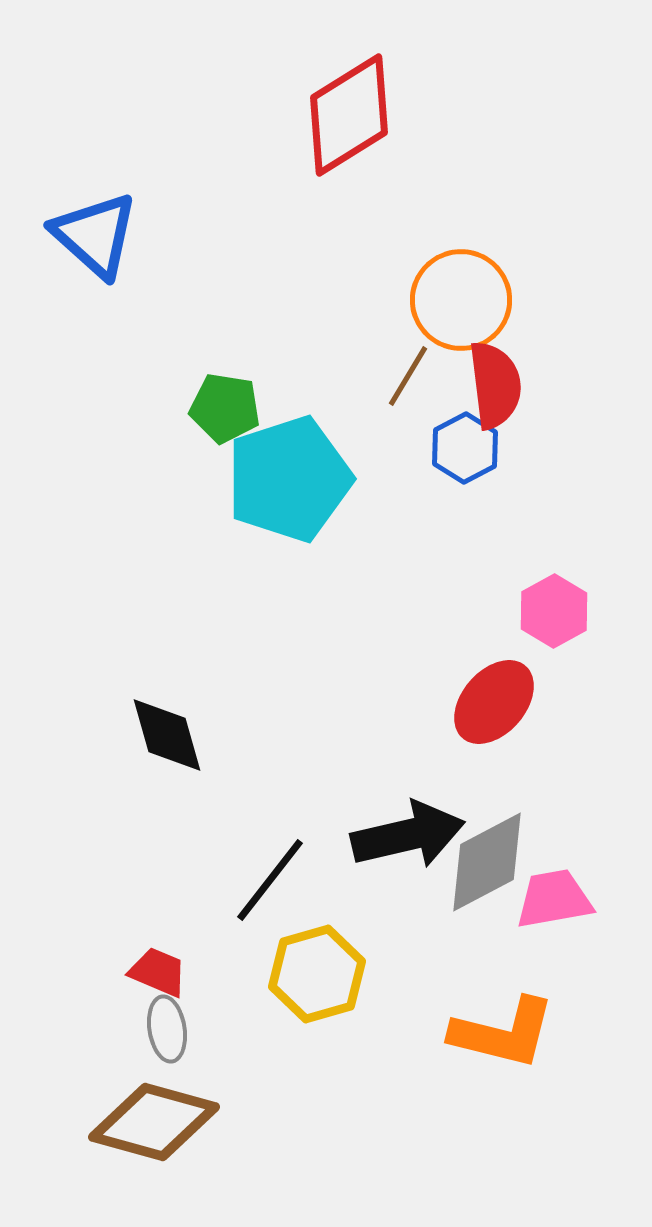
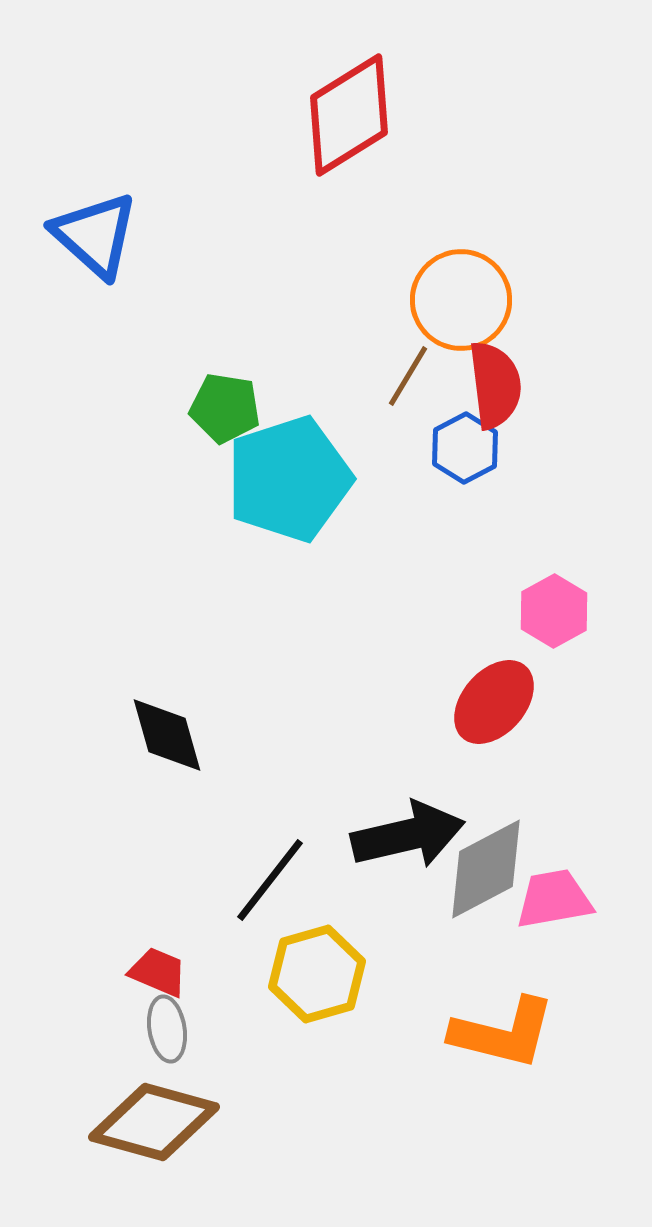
gray diamond: moved 1 px left, 7 px down
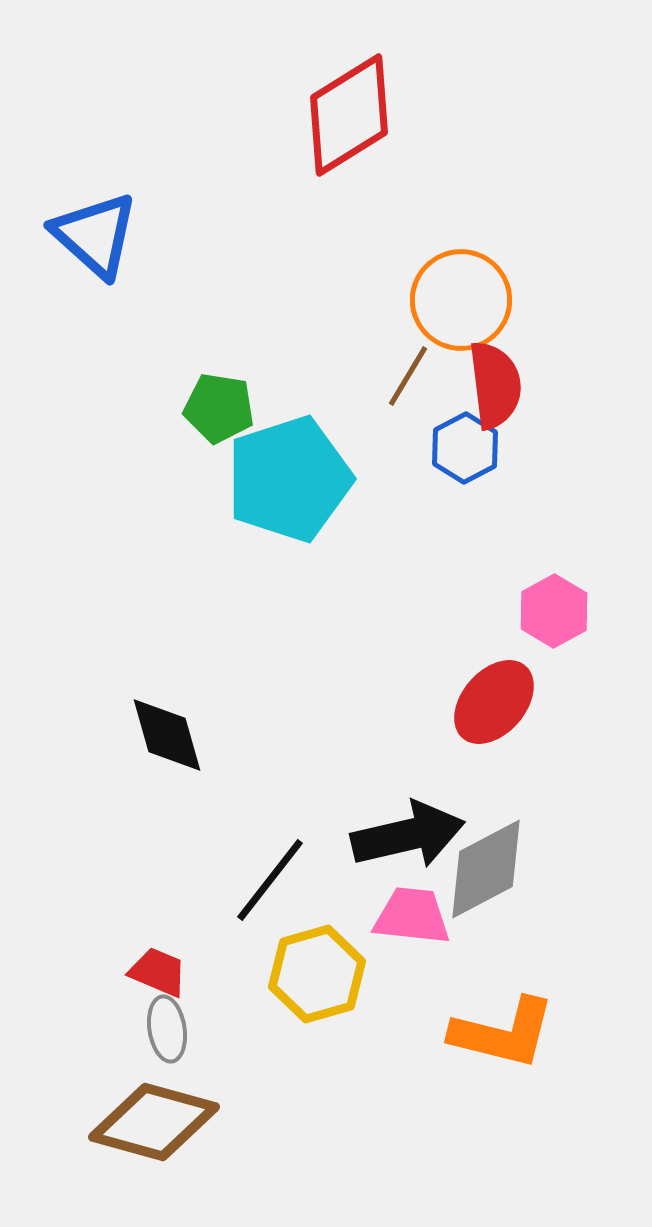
green pentagon: moved 6 px left
pink trapezoid: moved 142 px left, 17 px down; rotated 16 degrees clockwise
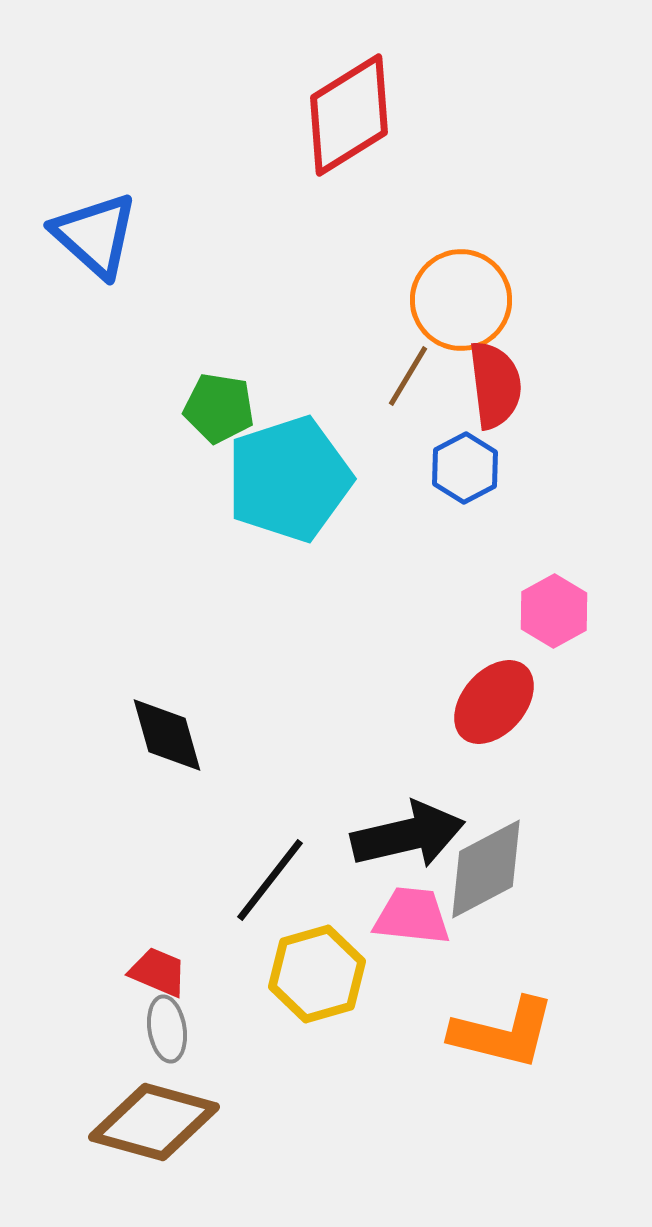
blue hexagon: moved 20 px down
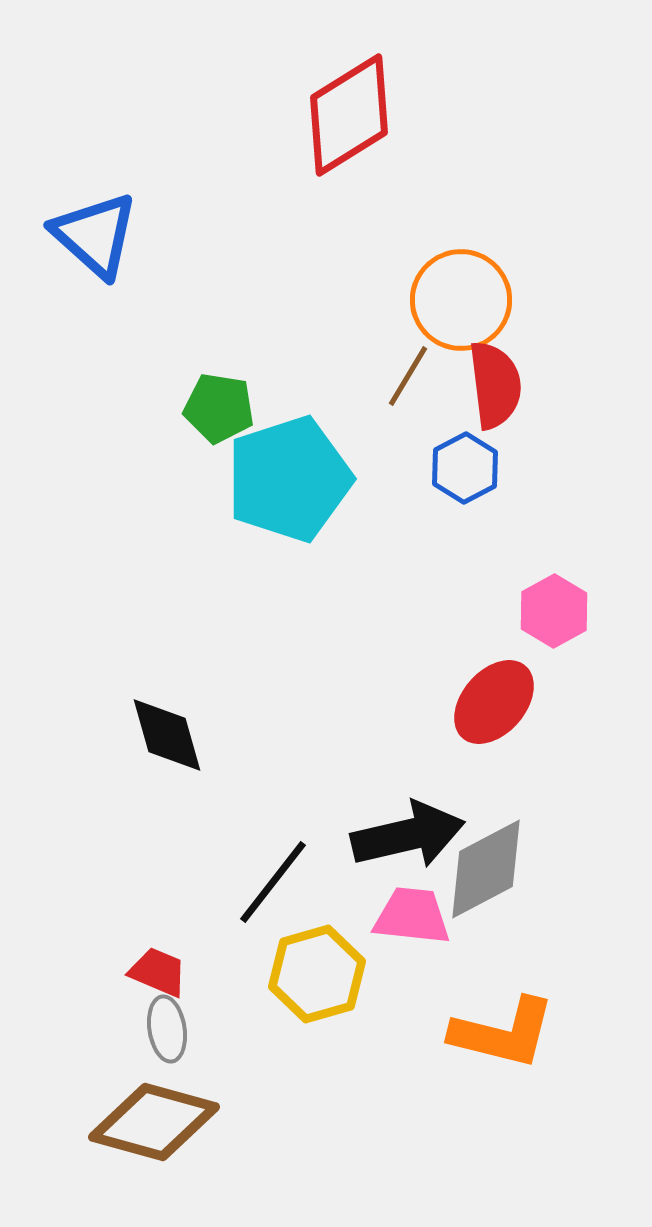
black line: moved 3 px right, 2 px down
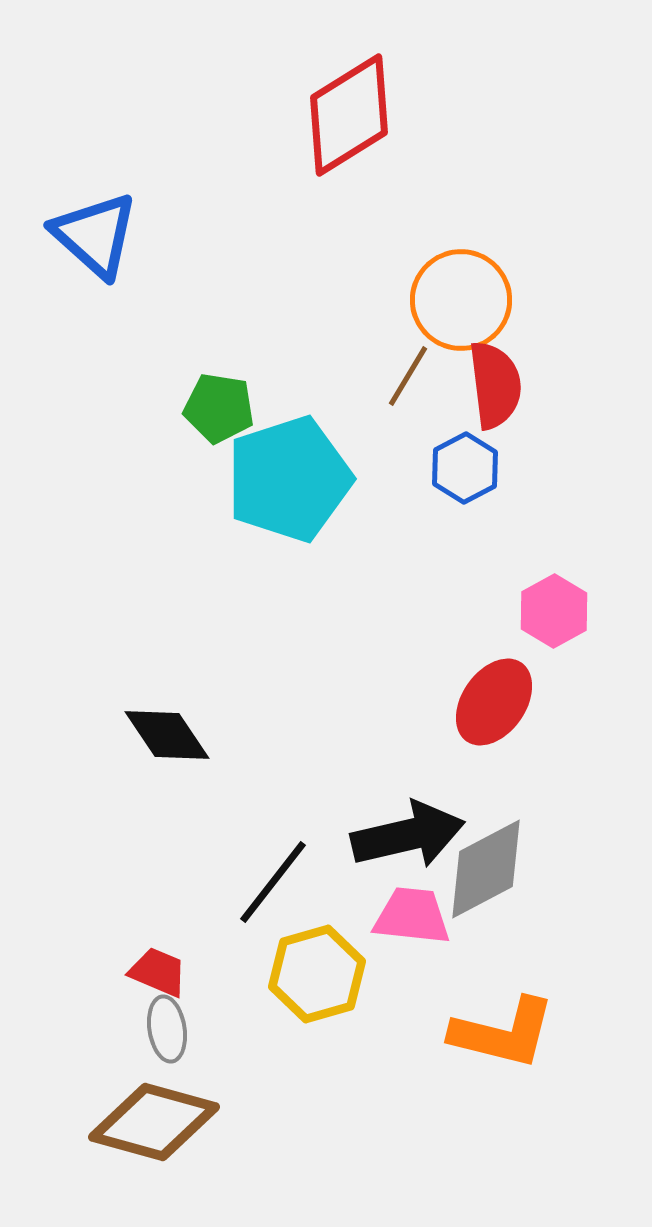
red ellipse: rotated 6 degrees counterclockwise
black diamond: rotated 18 degrees counterclockwise
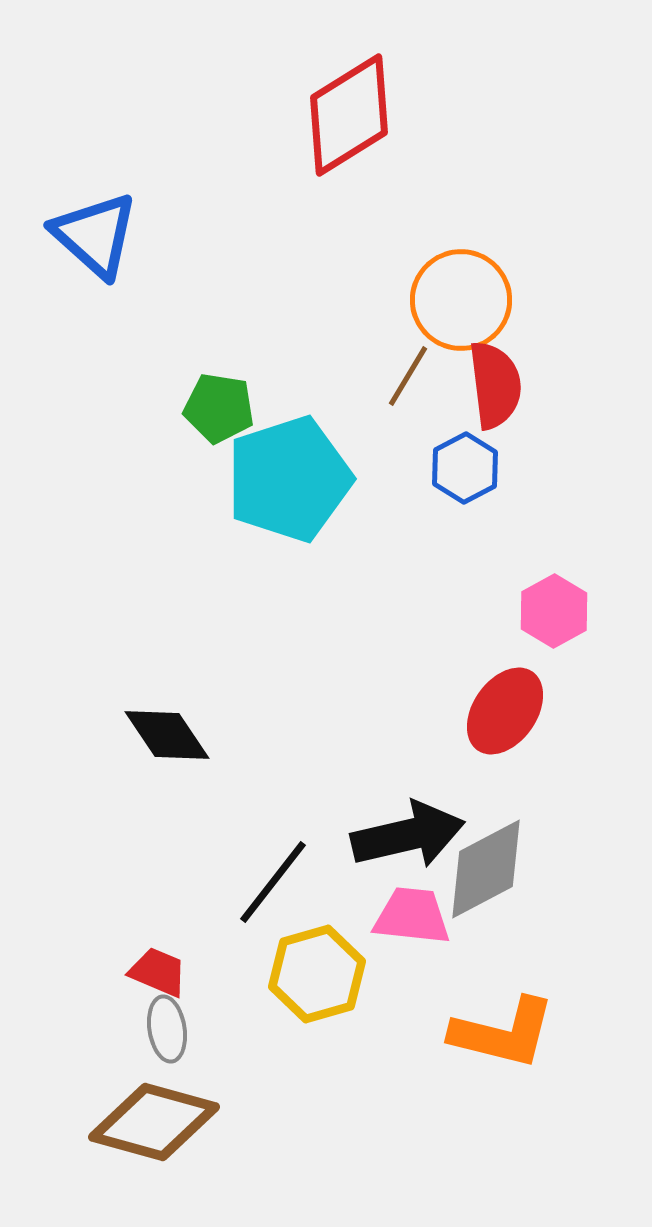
red ellipse: moved 11 px right, 9 px down
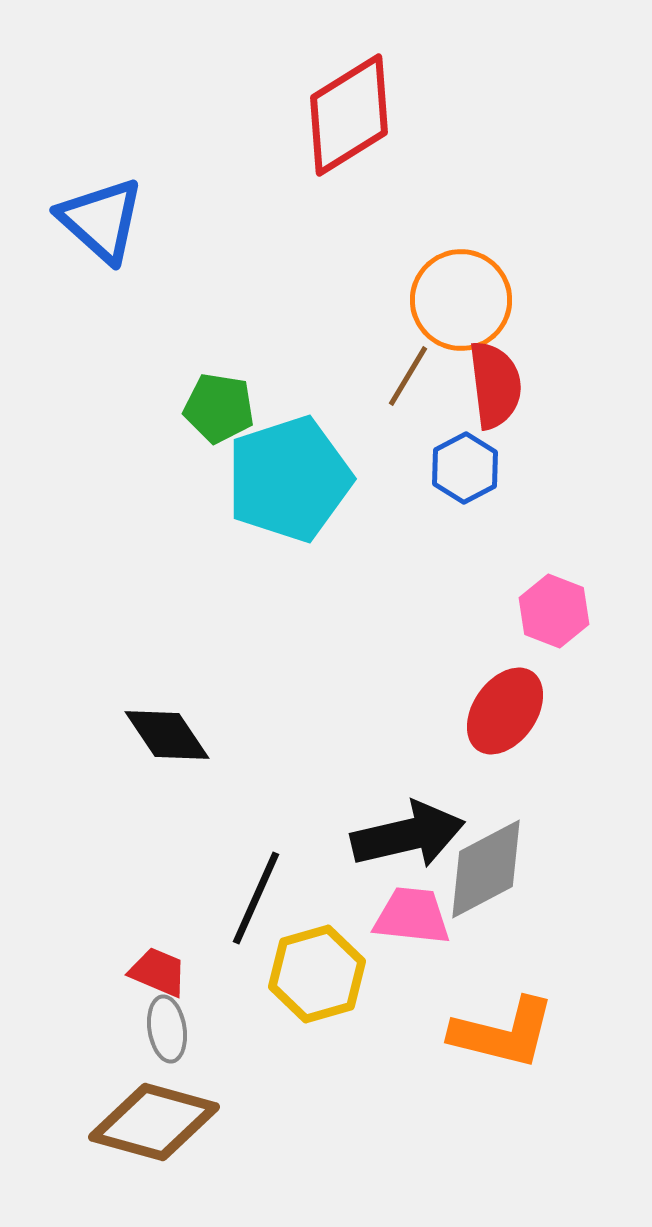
blue triangle: moved 6 px right, 15 px up
pink hexagon: rotated 10 degrees counterclockwise
black line: moved 17 px left, 16 px down; rotated 14 degrees counterclockwise
